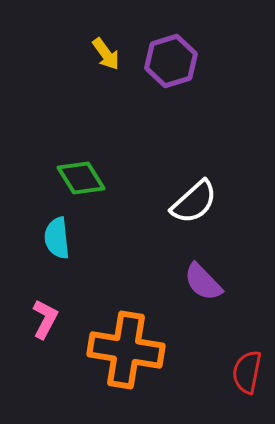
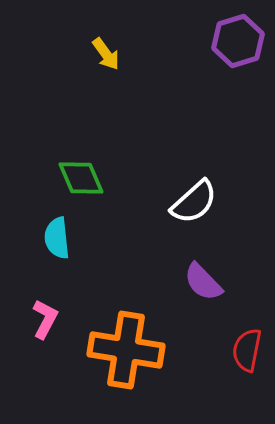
purple hexagon: moved 67 px right, 20 px up
green diamond: rotated 9 degrees clockwise
red semicircle: moved 22 px up
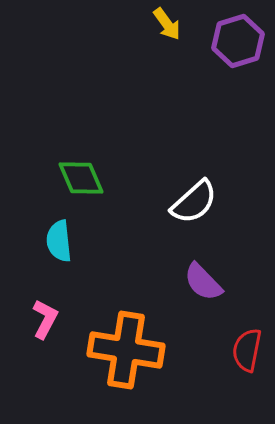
yellow arrow: moved 61 px right, 30 px up
cyan semicircle: moved 2 px right, 3 px down
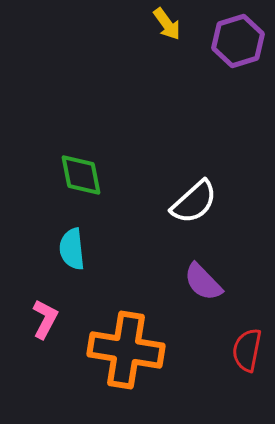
green diamond: moved 3 px up; rotated 12 degrees clockwise
cyan semicircle: moved 13 px right, 8 px down
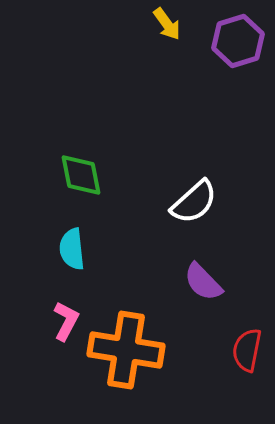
pink L-shape: moved 21 px right, 2 px down
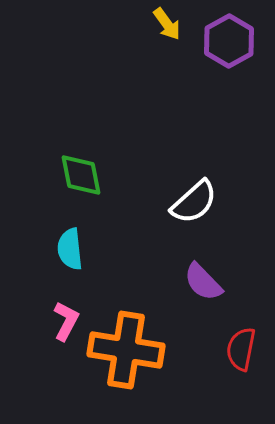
purple hexagon: moved 9 px left; rotated 12 degrees counterclockwise
cyan semicircle: moved 2 px left
red semicircle: moved 6 px left, 1 px up
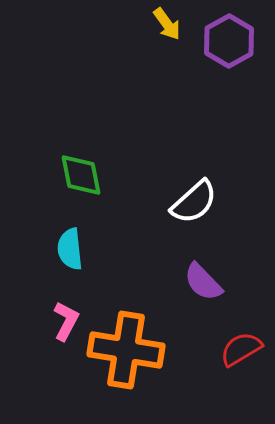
red semicircle: rotated 48 degrees clockwise
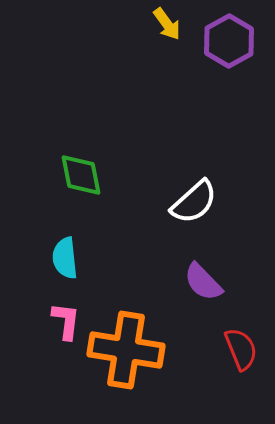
cyan semicircle: moved 5 px left, 9 px down
pink L-shape: rotated 21 degrees counterclockwise
red semicircle: rotated 99 degrees clockwise
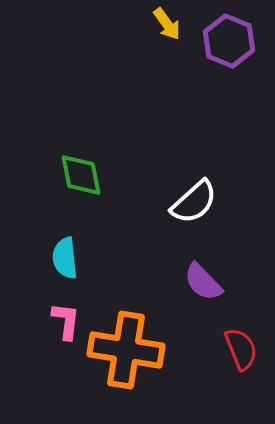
purple hexagon: rotated 9 degrees counterclockwise
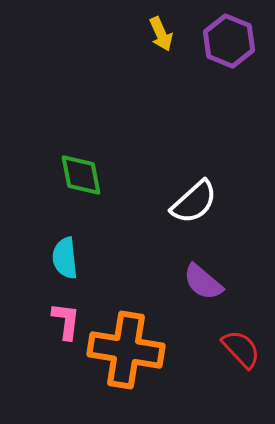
yellow arrow: moved 6 px left, 10 px down; rotated 12 degrees clockwise
purple semicircle: rotated 6 degrees counterclockwise
red semicircle: rotated 21 degrees counterclockwise
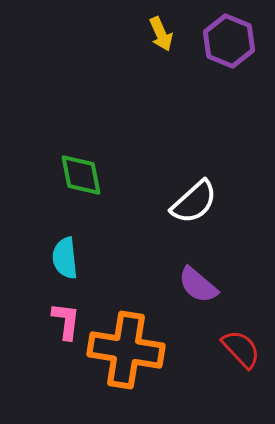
purple semicircle: moved 5 px left, 3 px down
